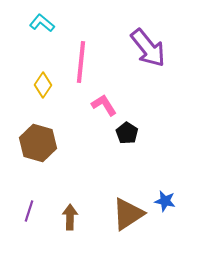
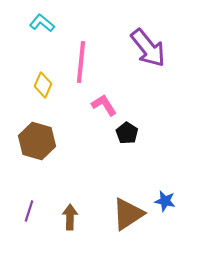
yellow diamond: rotated 10 degrees counterclockwise
brown hexagon: moved 1 px left, 2 px up
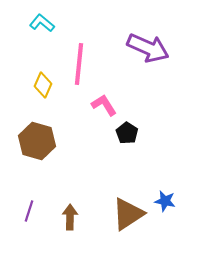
purple arrow: rotated 27 degrees counterclockwise
pink line: moved 2 px left, 2 px down
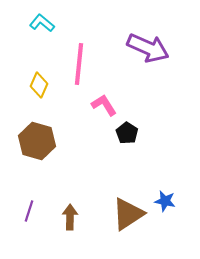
yellow diamond: moved 4 px left
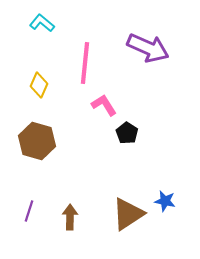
pink line: moved 6 px right, 1 px up
